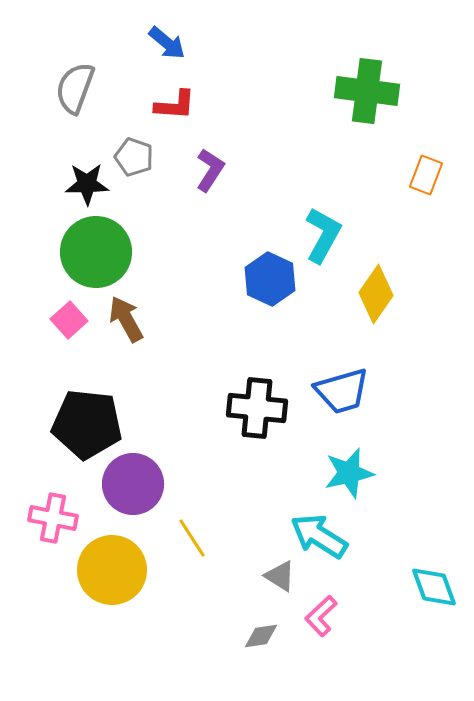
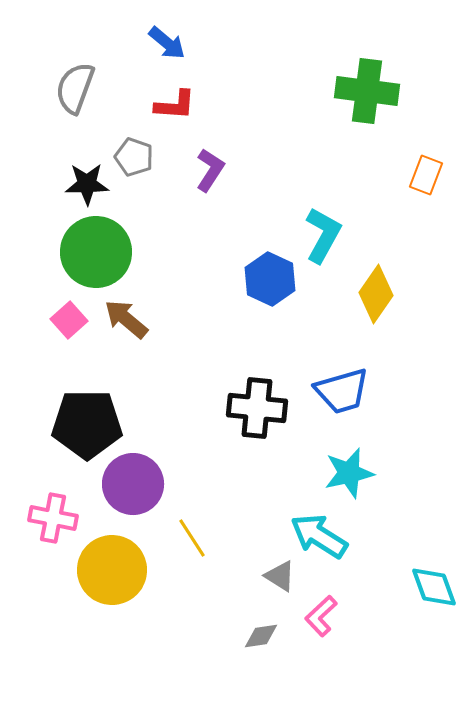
brown arrow: rotated 21 degrees counterclockwise
black pentagon: rotated 6 degrees counterclockwise
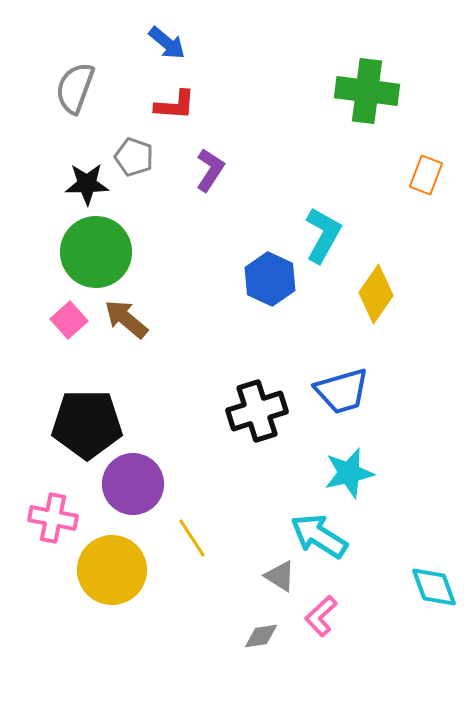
black cross: moved 3 px down; rotated 24 degrees counterclockwise
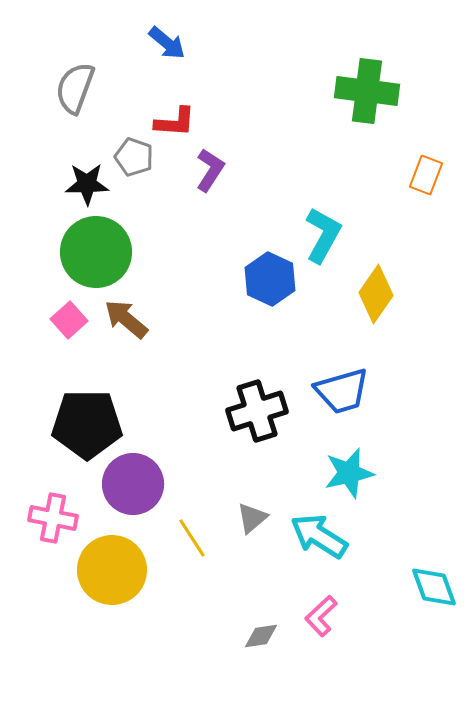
red L-shape: moved 17 px down
gray triangle: moved 28 px left, 58 px up; rotated 48 degrees clockwise
